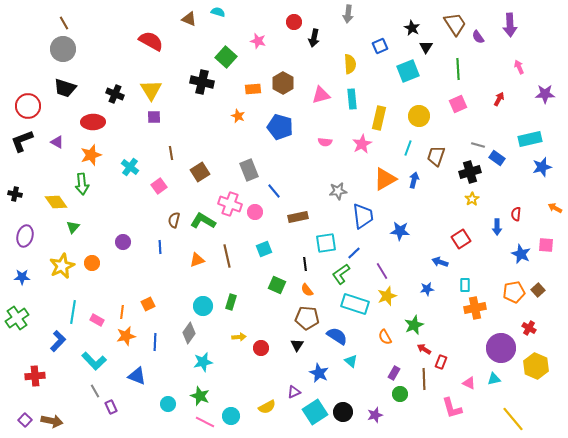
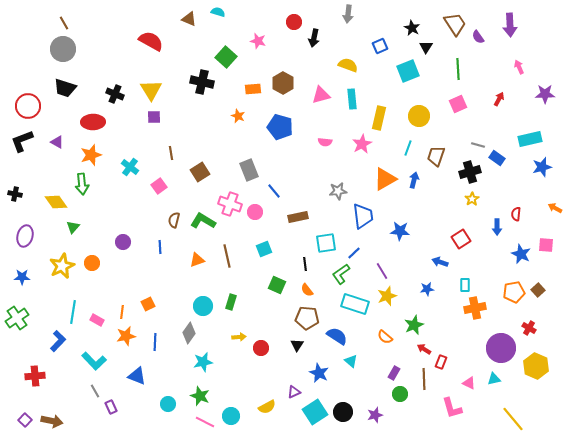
yellow semicircle at (350, 64): moved 2 px left, 1 px down; rotated 66 degrees counterclockwise
orange semicircle at (385, 337): rotated 21 degrees counterclockwise
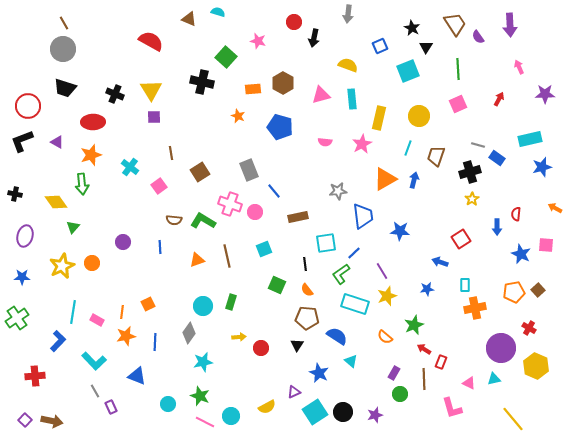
brown semicircle at (174, 220): rotated 98 degrees counterclockwise
